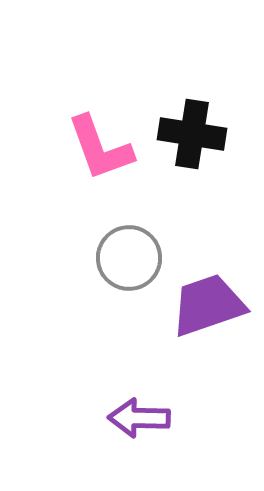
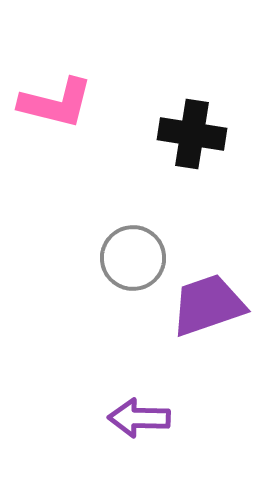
pink L-shape: moved 44 px left, 45 px up; rotated 56 degrees counterclockwise
gray circle: moved 4 px right
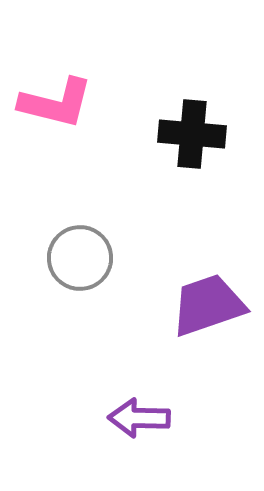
black cross: rotated 4 degrees counterclockwise
gray circle: moved 53 px left
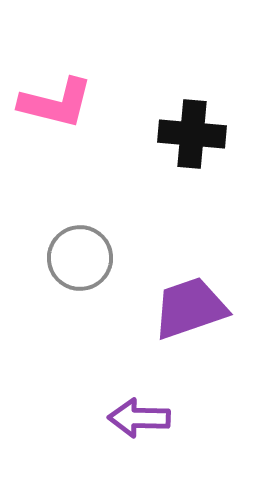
purple trapezoid: moved 18 px left, 3 px down
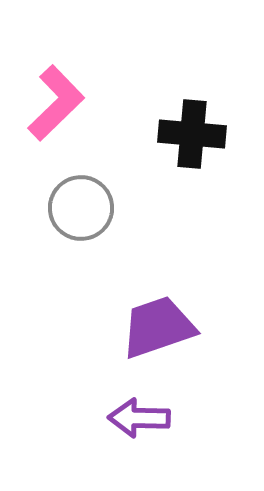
pink L-shape: rotated 58 degrees counterclockwise
gray circle: moved 1 px right, 50 px up
purple trapezoid: moved 32 px left, 19 px down
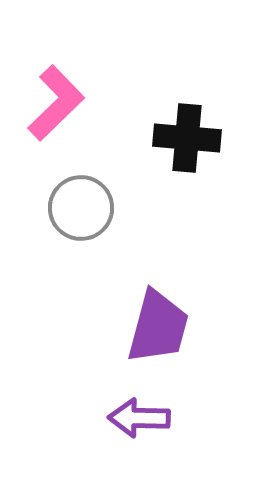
black cross: moved 5 px left, 4 px down
purple trapezoid: rotated 124 degrees clockwise
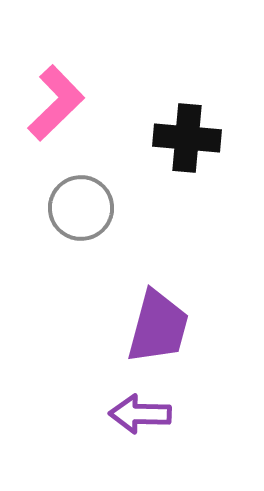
purple arrow: moved 1 px right, 4 px up
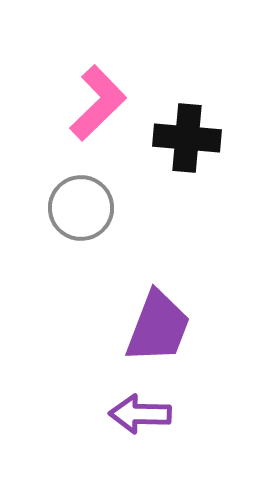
pink L-shape: moved 42 px right
purple trapezoid: rotated 6 degrees clockwise
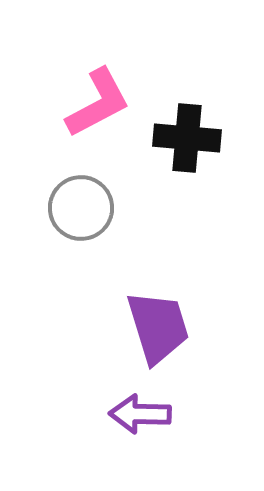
pink L-shape: rotated 16 degrees clockwise
purple trapezoid: rotated 38 degrees counterclockwise
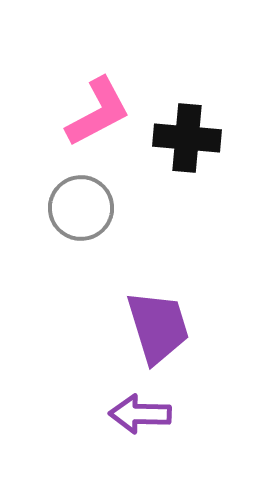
pink L-shape: moved 9 px down
